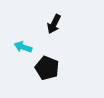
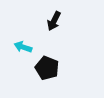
black arrow: moved 3 px up
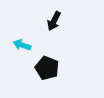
cyan arrow: moved 1 px left, 2 px up
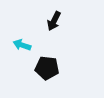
black pentagon: rotated 15 degrees counterclockwise
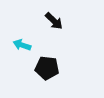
black arrow: rotated 72 degrees counterclockwise
